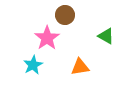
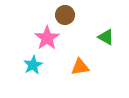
green triangle: moved 1 px down
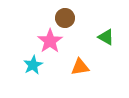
brown circle: moved 3 px down
pink star: moved 3 px right, 3 px down
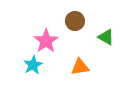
brown circle: moved 10 px right, 3 px down
pink star: moved 4 px left
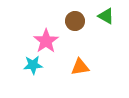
green triangle: moved 21 px up
cyan star: rotated 24 degrees clockwise
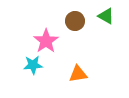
orange triangle: moved 2 px left, 7 px down
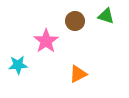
green triangle: rotated 12 degrees counterclockwise
cyan star: moved 15 px left
orange triangle: rotated 18 degrees counterclockwise
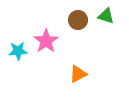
brown circle: moved 3 px right, 1 px up
cyan star: moved 14 px up
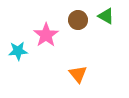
green triangle: rotated 12 degrees clockwise
pink star: moved 6 px up
orange triangle: rotated 42 degrees counterclockwise
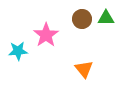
green triangle: moved 2 px down; rotated 30 degrees counterclockwise
brown circle: moved 4 px right, 1 px up
orange triangle: moved 6 px right, 5 px up
